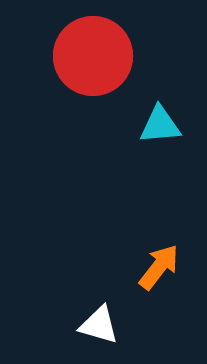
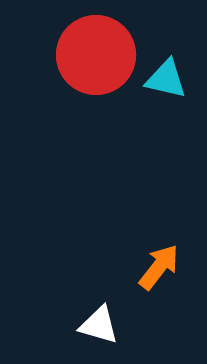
red circle: moved 3 px right, 1 px up
cyan triangle: moved 6 px right, 46 px up; rotated 18 degrees clockwise
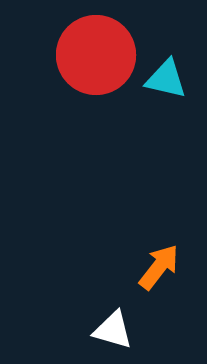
white triangle: moved 14 px right, 5 px down
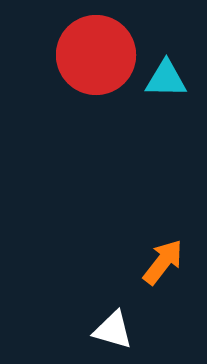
cyan triangle: rotated 12 degrees counterclockwise
orange arrow: moved 4 px right, 5 px up
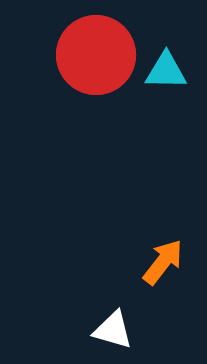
cyan triangle: moved 8 px up
